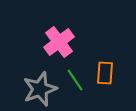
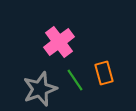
orange rectangle: moved 1 px left; rotated 20 degrees counterclockwise
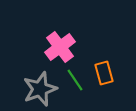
pink cross: moved 1 px right, 5 px down
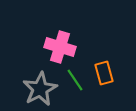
pink cross: rotated 36 degrees counterclockwise
gray star: rotated 8 degrees counterclockwise
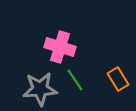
orange rectangle: moved 14 px right, 6 px down; rotated 15 degrees counterclockwise
gray star: rotated 24 degrees clockwise
